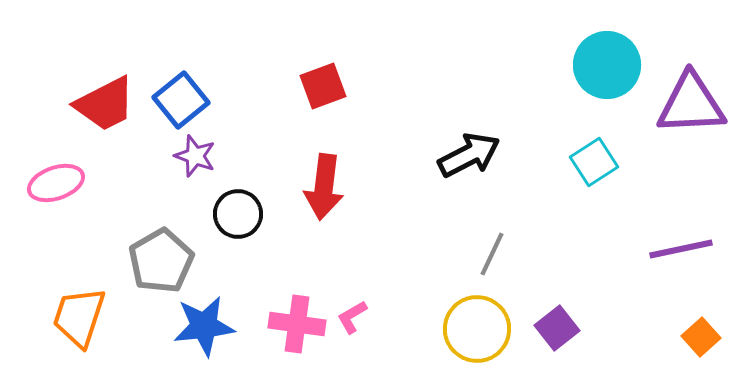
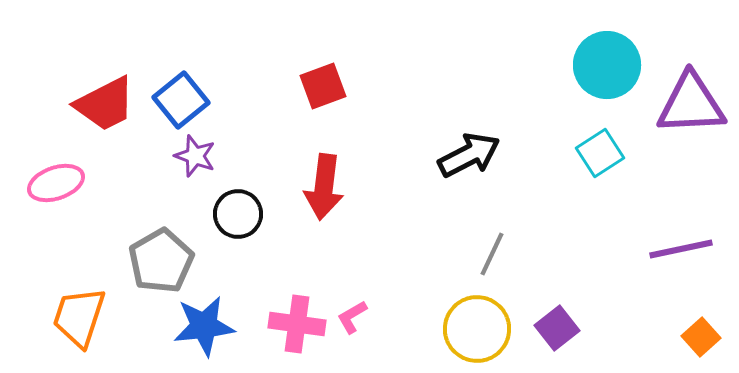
cyan square: moved 6 px right, 9 px up
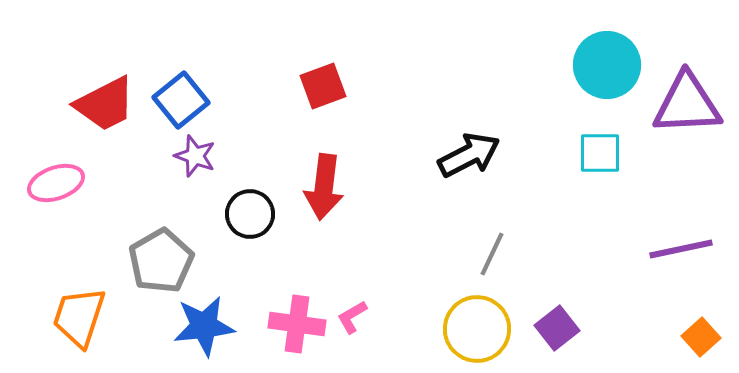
purple triangle: moved 4 px left
cyan square: rotated 33 degrees clockwise
black circle: moved 12 px right
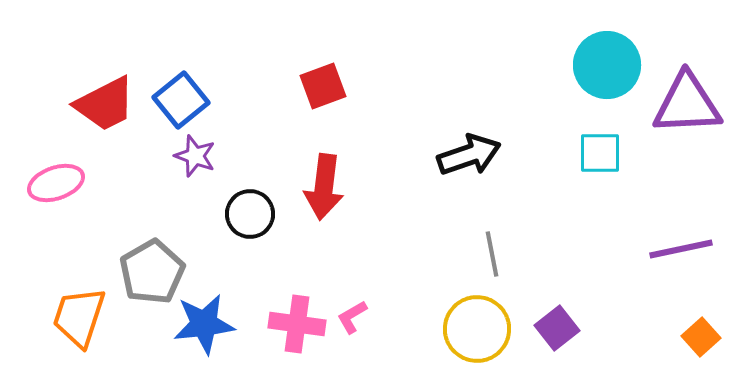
black arrow: rotated 8 degrees clockwise
gray line: rotated 36 degrees counterclockwise
gray pentagon: moved 9 px left, 11 px down
blue star: moved 2 px up
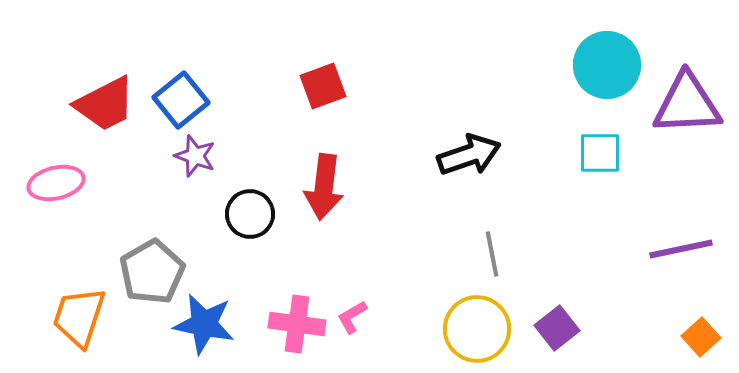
pink ellipse: rotated 6 degrees clockwise
blue star: rotated 18 degrees clockwise
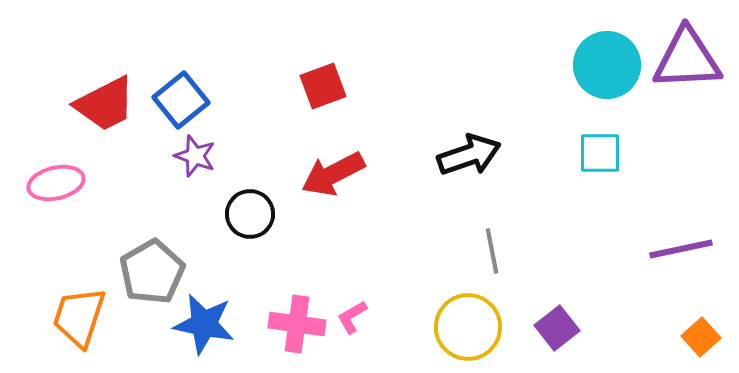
purple triangle: moved 45 px up
red arrow: moved 9 px right, 13 px up; rotated 56 degrees clockwise
gray line: moved 3 px up
yellow circle: moved 9 px left, 2 px up
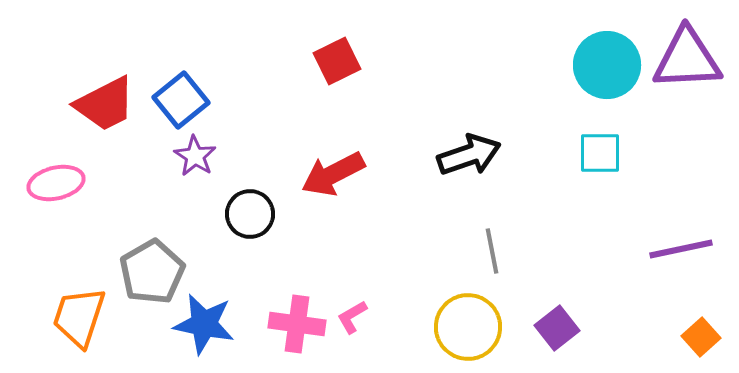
red square: moved 14 px right, 25 px up; rotated 6 degrees counterclockwise
purple star: rotated 12 degrees clockwise
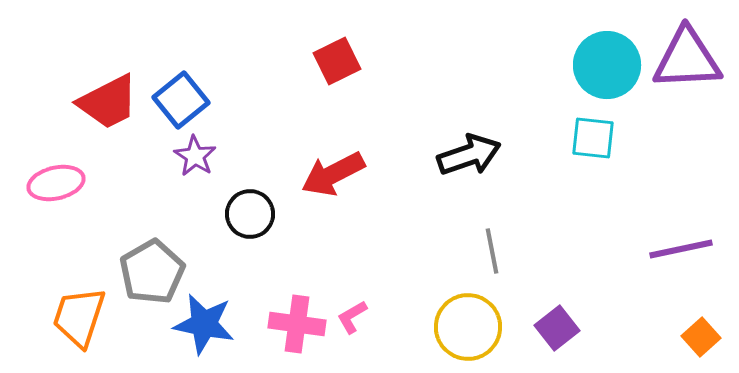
red trapezoid: moved 3 px right, 2 px up
cyan square: moved 7 px left, 15 px up; rotated 6 degrees clockwise
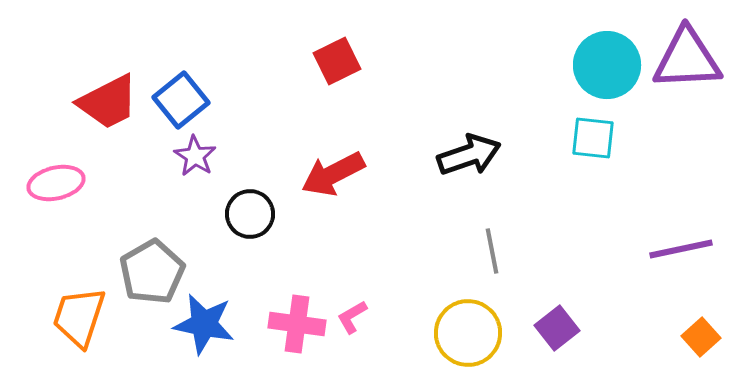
yellow circle: moved 6 px down
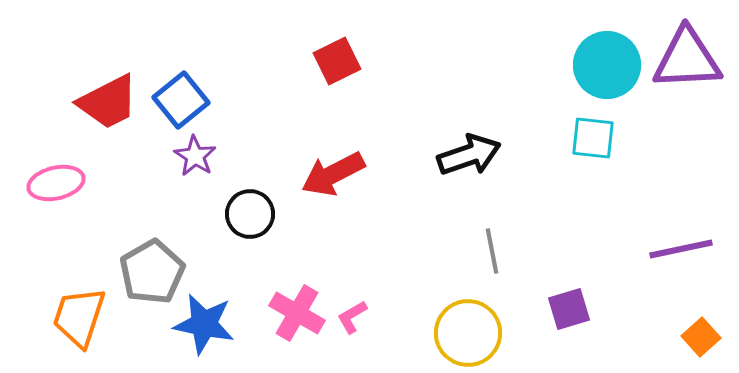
pink cross: moved 11 px up; rotated 22 degrees clockwise
purple square: moved 12 px right, 19 px up; rotated 21 degrees clockwise
